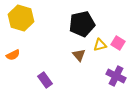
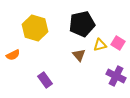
yellow hexagon: moved 14 px right, 10 px down
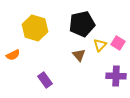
yellow triangle: rotated 32 degrees counterclockwise
purple cross: rotated 24 degrees counterclockwise
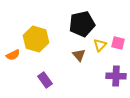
yellow hexagon: moved 1 px right, 11 px down
pink square: rotated 16 degrees counterclockwise
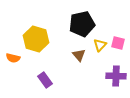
orange semicircle: moved 3 px down; rotated 40 degrees clockwise
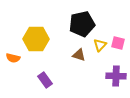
yellow hexagon: rotated 15 degrees counterclockwise
brown triangle: rotated 32 degrees counterclockwise
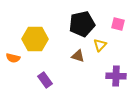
yellow hexagon: moved 1 px left
pink square: moved 19 px up
brown triangle: moved 1 px left, 1 px down
